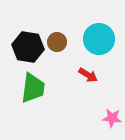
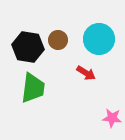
brown circle: moved 1 px right, 2 px up
red arrow: moved 2 px left, 2 px up
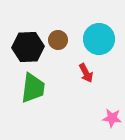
black hexagon: rotated 12 degrees counterclockwise
red arrow: rotated 30 degrees clockwise
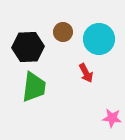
brown circle: moved 5 px right, 8 px up
green trapezoid: moved 1 px right, 1 px up
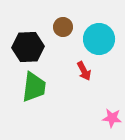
brown circle: moved 5 px up
red arrow: moved 2 px left, 2 px up
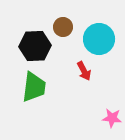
black hexagon: moved 7 px right, 1 px up
